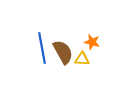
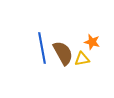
brown semicircle: moved 1 px down
yellow triangle: rotated 14 degrees counterclockwise
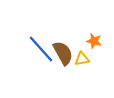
orange star: moved 2 px right, 1 px up
blue line: moved 1 px left, 1 px down; rotated 32 degrees counterclockwise
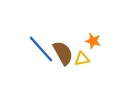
orange star: moved 1 px left
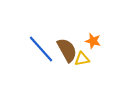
brown semicircle: moved 4 px right, 3 px up
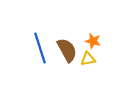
blue line: moved 1 px left, 1 px up; rotated 24 degrees clockwise
yellow triangle: moved 6 px right
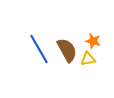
blue line: moved 1 px left, 1 px down; rotated 12 degrees counterclockwise
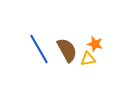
orange star: moved 2 px right, 3 px down
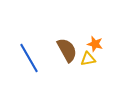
blue line: moved 10 px left, 9 px down
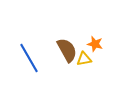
yellow triangle: moved 4 px left
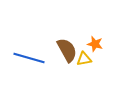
blue line: rotated 44 degrees counterclockwise
